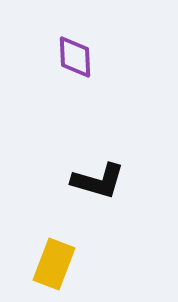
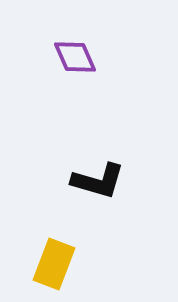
purple diamond: rotated 21 degrees counterclockwise
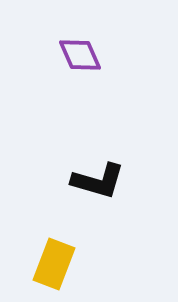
purple diamond: moved 5 px right, 2 px up
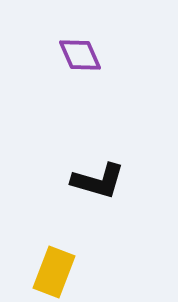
yellow rectangle: moved 8 px down
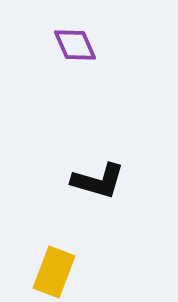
purple diamond: moved 5 px left, 10 px up
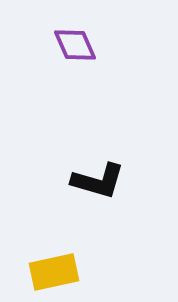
yellow rectangle: rotated 57 degrees clockwise
